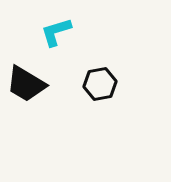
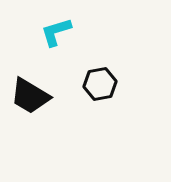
black trapezoid: moved 4 px right, 12 px down
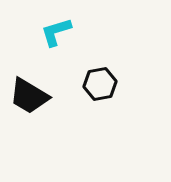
black trapezoid: moved 1 px left
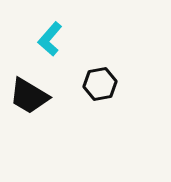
cyan L-shape: moved 6 px left, 7 px down; rotated 32 degrees counterclockwise
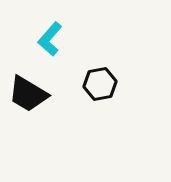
black trapezoid: moved 1 px left, 2 px up
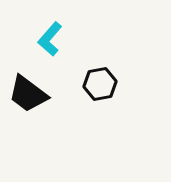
black trapezoid: rotated 6 degrees clockwise
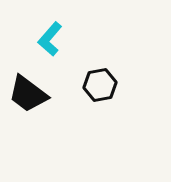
black hexagon: moved 1 px down
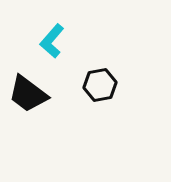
cyan L-shape: moved 2 px right, 2 px down
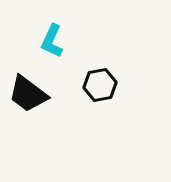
cyan L-shape: rotated 16 degrees counterclockwise
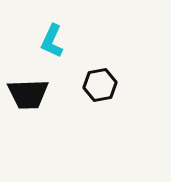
black trapezoid: rotated 39 degrees counterclockwise
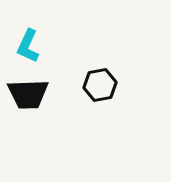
cyan L-shape: moved 24 px left, 5 px down
